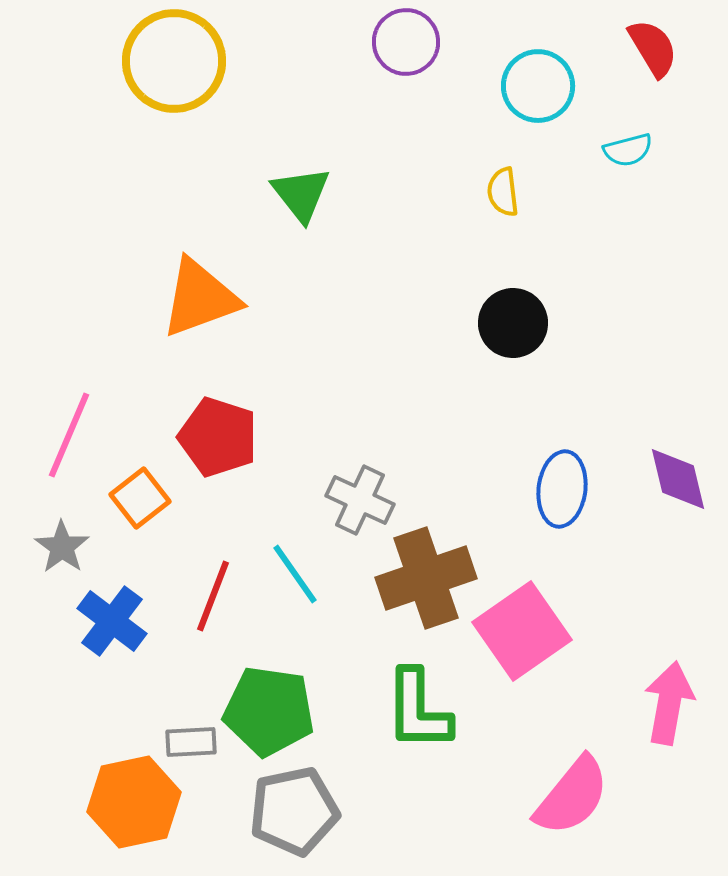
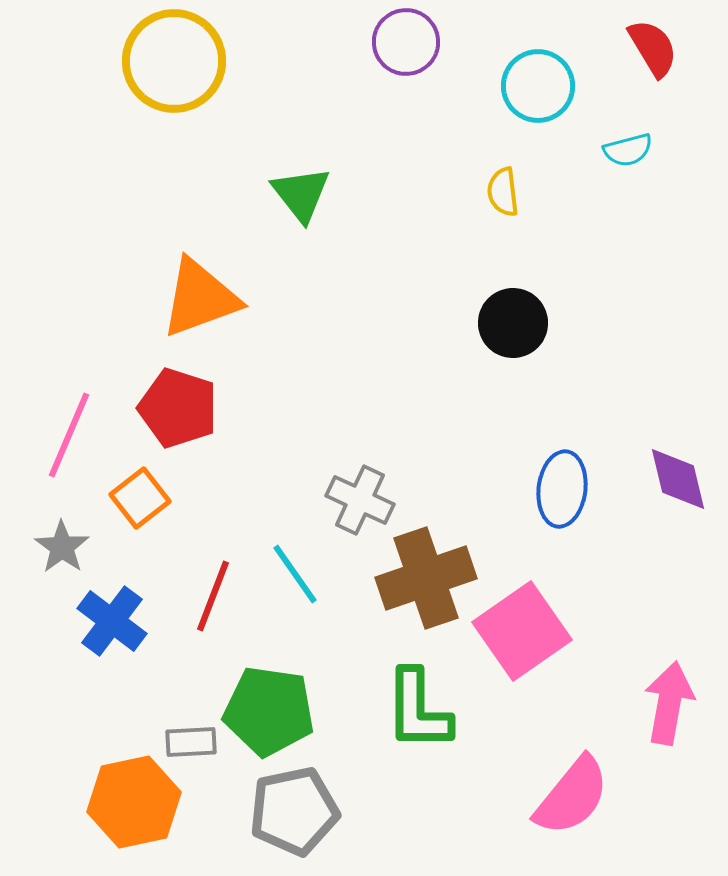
red pentagon: moved 40 px left, 29 px up
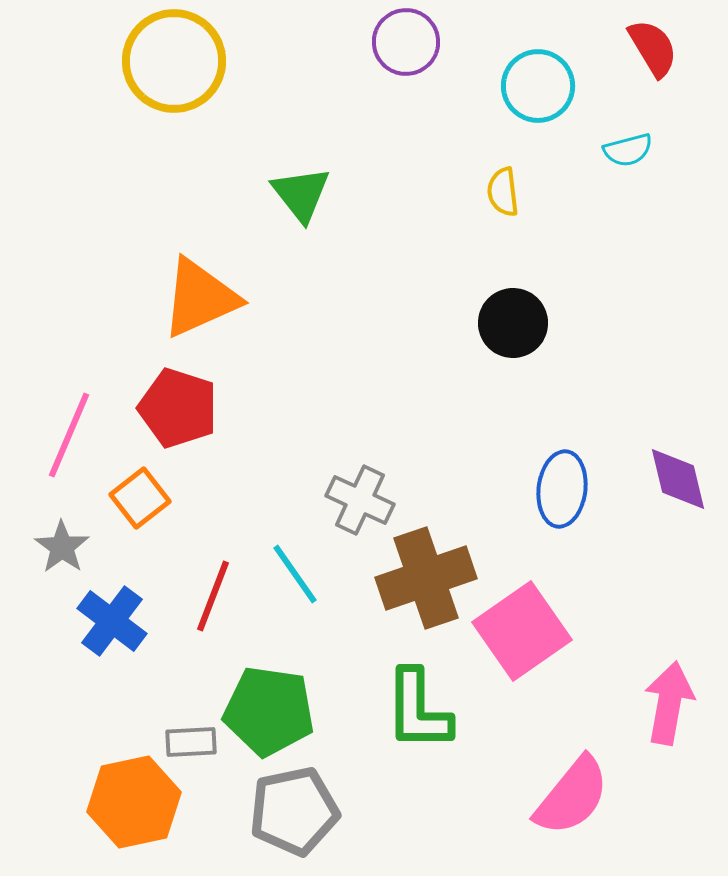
orange triangle: rotated 4 degrees counterclockwise
